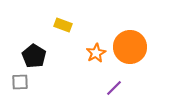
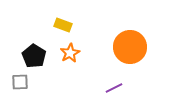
orange star: moved 26 px left
purple line: rotated 18 degrees clockwise
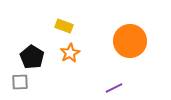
yellow rectangle: moved 1 px right, 1 px down
orange circle: moved 6 px up
black pentagon: moved 2 px left, 1 px down
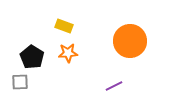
orange star: moved 2 px left; rotated 24 degrees clockwise
purple line: moved 2 px up
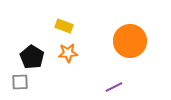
purple line: moved 1 px down
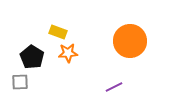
yellow rectangle: moved 6 px left, 6 px down
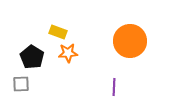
gray square: moved 1 px right, 2 px down
purple line: rotated 60 degrees counterclockwise
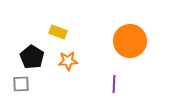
orange star: moved 8 px down
purple line: moved 3 px up
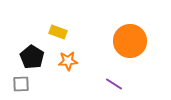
purple line: rotated 60 degrees counterclockwise
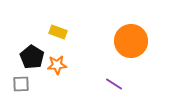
orange circle: moved 1 px right
orange star: moved 11 px left, 4 px down
